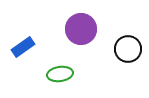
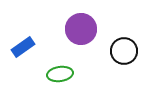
black circle: moved 4 px left, 2 px down
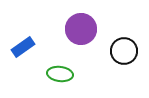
green ellipse: rotated 15 degrees clockwise
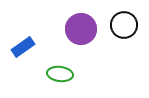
black circle: moved 26 px up
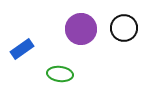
black circle: moved 3 px down
blue rectangle: moved 1 px left, 2 px down
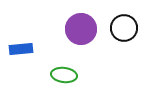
blue rectangle: moved 1 px left; rotated 30 degrees clockwise
green ellipse: moved 4 px right, 1 px down
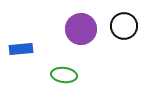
black circle: moved 2 px up
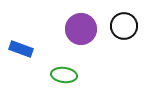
blue rectangle: rotated 25 degrees clockwise
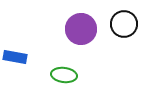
black circle: moved 2 px up
blue rectangle: moved 6 px left, 8 px down; rotated 10 degrees counterclockwise
